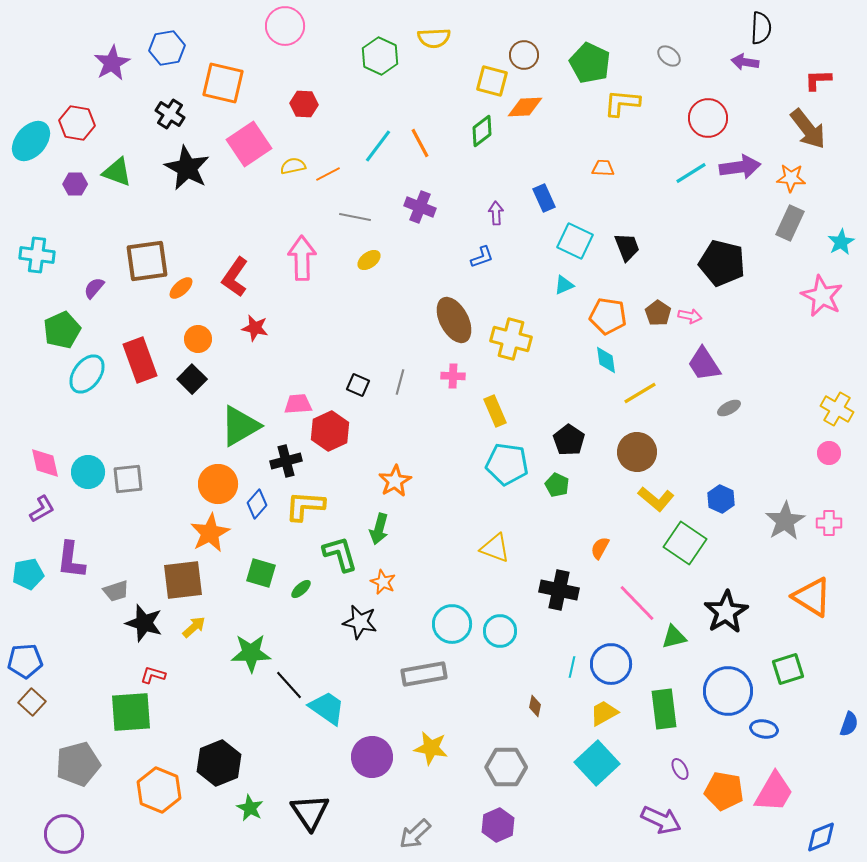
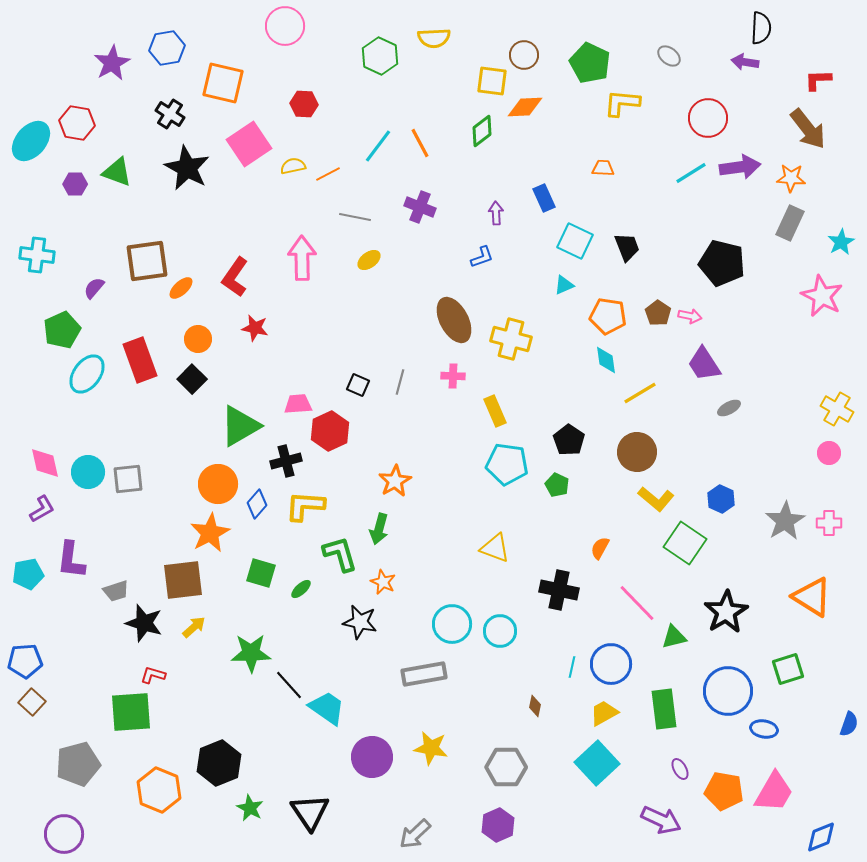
yellow square at (492, 81): rotated 8 degrees counterclockwise
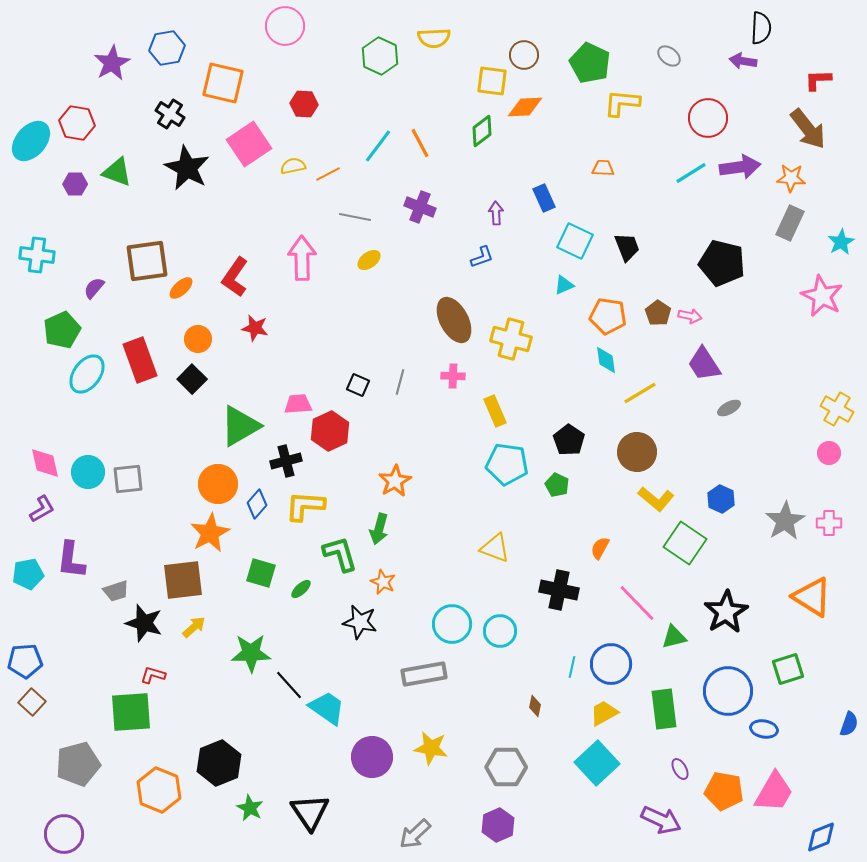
purple arrow at (745, 62): moved 2 px left, 1 px up
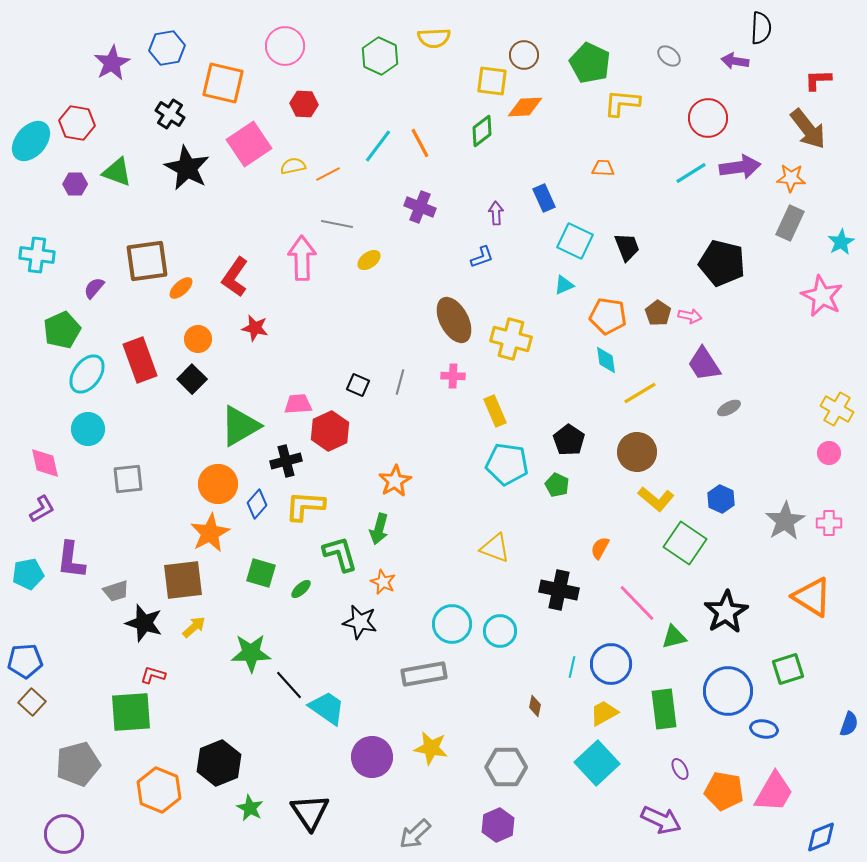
pink circle at (285, 26): moved 20 px down
purple arrow at (743, 61): moved 8 px left
gray line at (355, 217): moved 18 px left, 7 px down
cyan circle at (88, 472): moved 43 px up
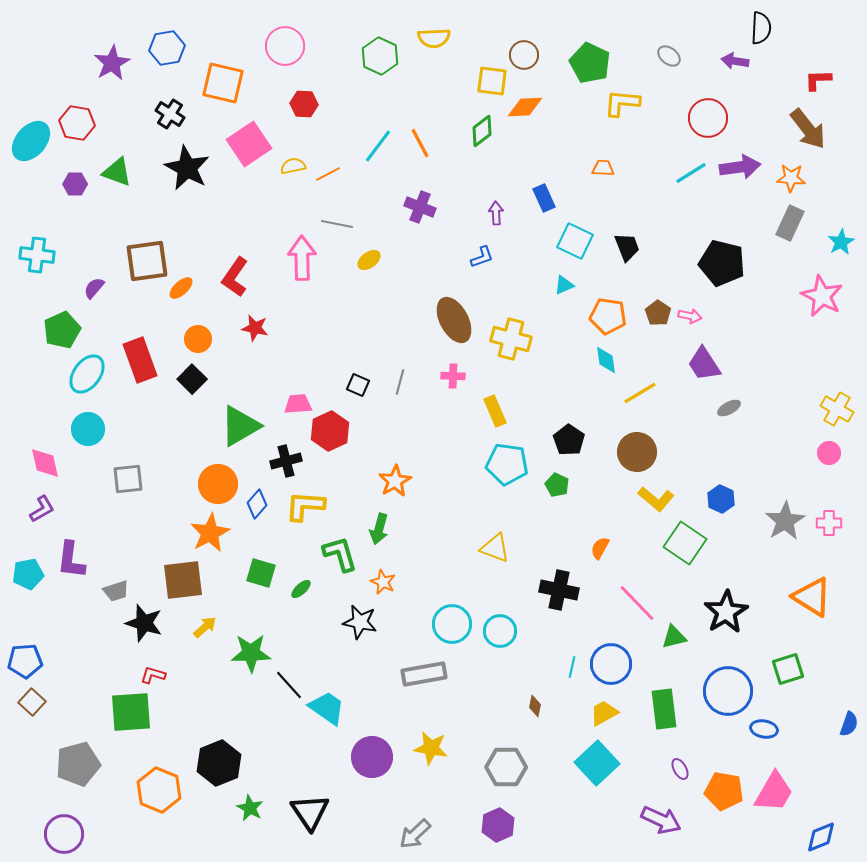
yellow arrow at (194, 627): moved 11 px right
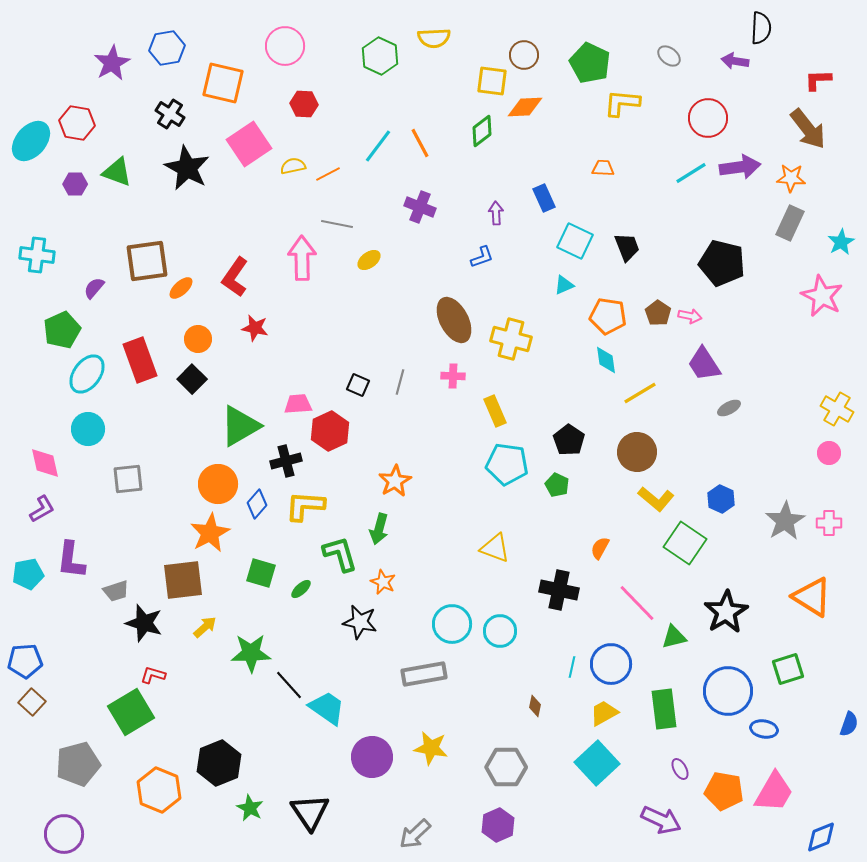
green square at (131, 712): rotated 27 degrees counterclockwise
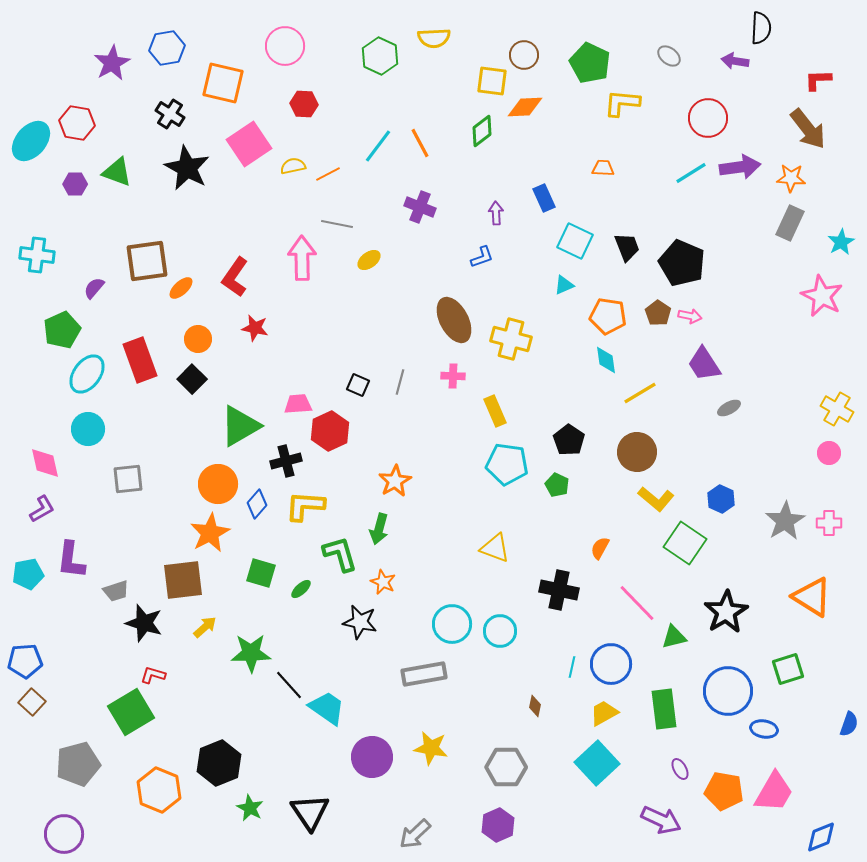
black pentagon at (722, 263): moved 40 px left; rotated 9 degrees clockwise
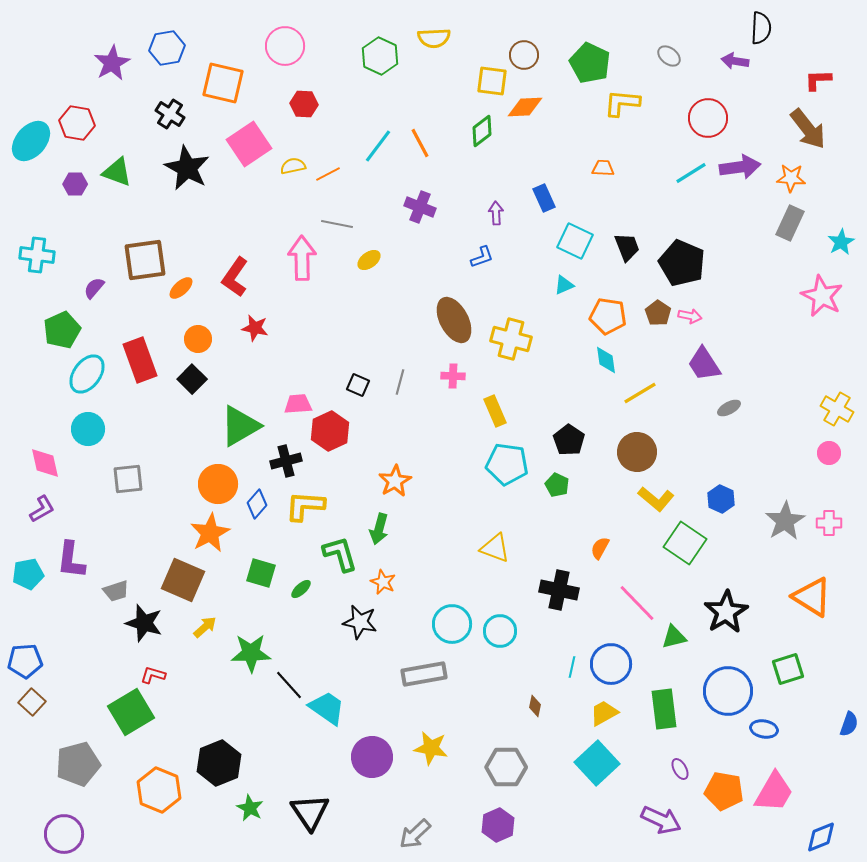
brown square at (147, 261): moved 2 px left, 1 px up
brown square at (183, 580): rotated 30 degrees clockwise
